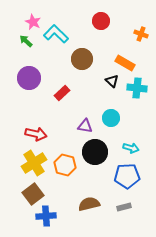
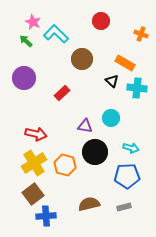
purple circle: moved 5 px left
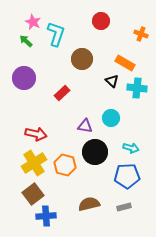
cyan L-shape: rotated 65 degrees clockwise
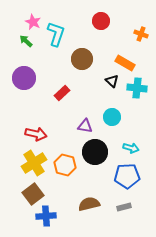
cyan circle: moved 1 px right, 1 px up
